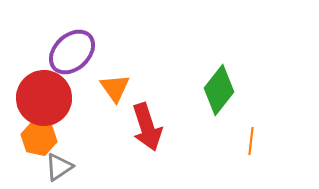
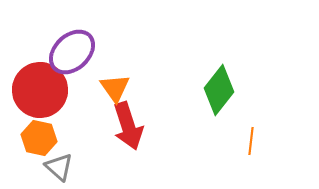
red circle: moved 4 px left, 8 px up
red arrow: moved 19 px left, 1 px up
gray triangle: rotated 44 degrees counterclockwise
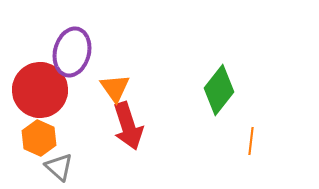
purple ellipse: rotated 33 degrees counterclockwise
orange hexagon: rotated 12 degrees clockwise
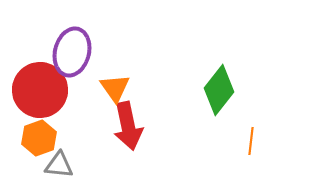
red arrow: rotated 6 degrees clockwise
orange hexagon: rotated 16 degrees clockwise
gray triangle: moved 2 px up; rotated 36 degrees counterclockwise
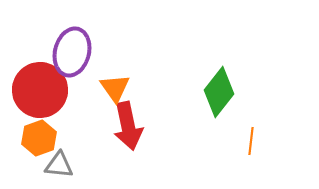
green diamond: moved 2 px down
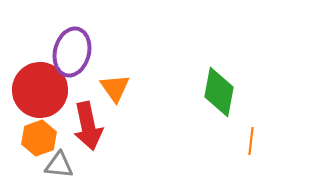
green diamond: rotated 27 degrees counterclockwise
red arrow: moved 40 px left
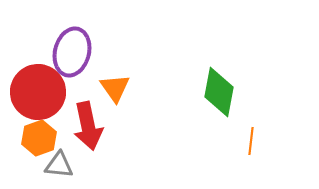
red circle: moved 2 px left, 2 px down
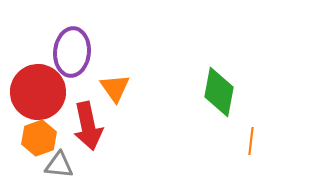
purple ellipse: rotated 9 degrees counterclockwise
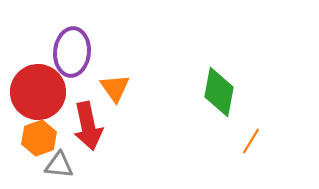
orange line: rotated 24 degrees clockwise
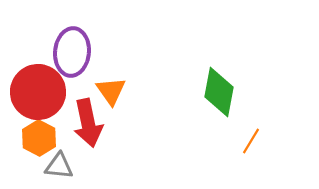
orange triangle: moved 4 px left, 3 px down
red arrow: moved 3 px up
orange hexagon: rotated 12 degrees counterclockwise
gray triangle: moved 1 px down
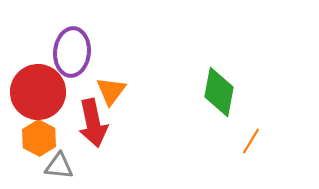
orange triangle: rotated 12 degrees clockwise
red arrow: moved 5 px right
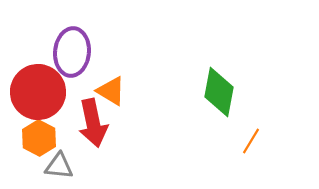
orange triangle: rotated 36 degrees counterclockwise
